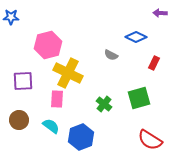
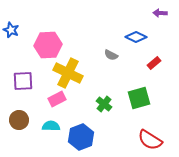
blue star: moved 13 px down; rotated 21 degrees clockwise
pink hexagon: rotated 12 degrees clockwise
red rectangle: rotated 24 degrees clockwise
pink rectangle: rotated 60 degrees clockwise
cyan semicircle: rotated 36 degrees counterclockwise
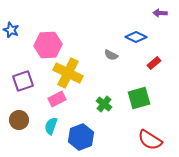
purple square: rotated 15 degrees counterclockwise
cyan semicircle: rotated 72 degrees counterclockwise
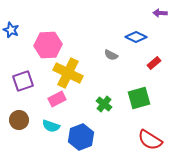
cyan semicircle: rotated 90 degrees counterclockwise
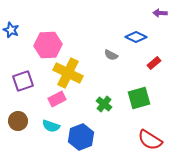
brown circle: moved 1 px left, 1 px down
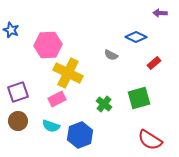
purple square: moved 5 px left, 11 px down
blue hexagon: moved 1 px left, 2 px up
